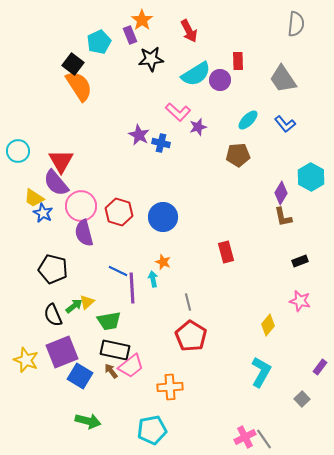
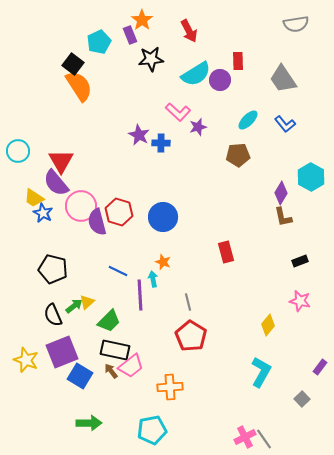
gray semicircle at (296, 24): rotated 75 degrees clockwise
blue cross at (161, 143): rotated 12 degrees counterclockwise
purple semicircle at (84, 233): moved 13 px right, 11 px up
purple line at (132, 288): moved 8 px right, 7 px down
green trapezoid at (109, 321): rotated 35 degrees counterclockwise
green arrow at (88, 421): moved 1 px right, 2 px down; rotated 15 degrees counterclockwise
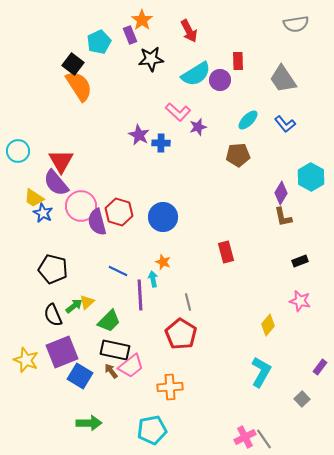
red pentagon at (191, 336): moved 10 px left, 2 px up
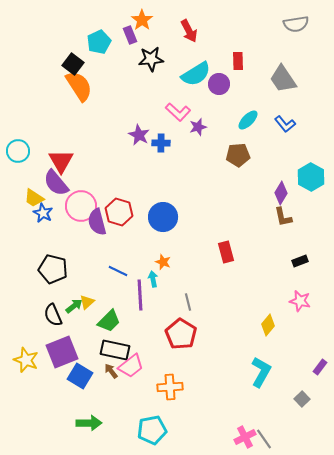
purple circle at (220, 80): moved 1 px left, 4 px down
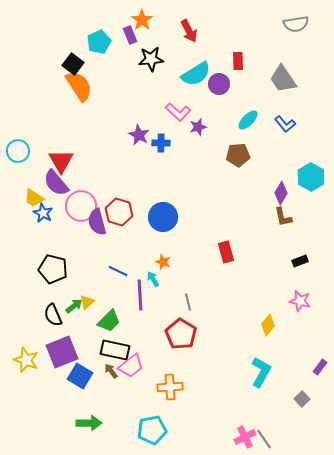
cyan arrow at (153, 279): rotated 21 degrees counterclockwise
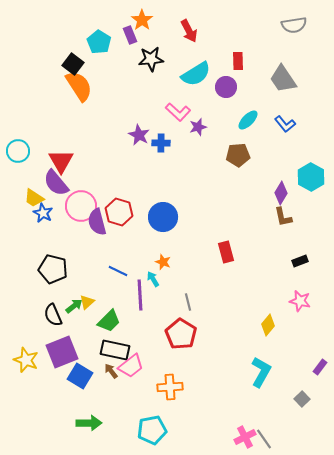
gray semicircle at (296, 24): moved 2 px left, 1 px down
cyan pentagon at (99, 42): rotated 15 degrees counterclockwise
purple circle at (219, 84): moved 7 px right, 3 px down
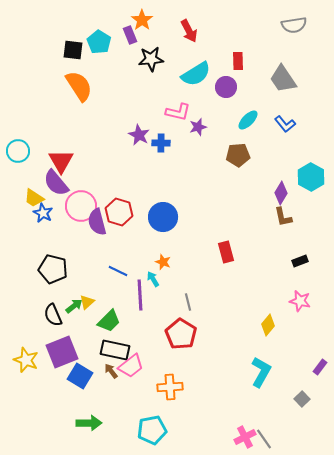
black square at (73, 64): moved 14 px up; rotated 30 degrees counterclockwise
pink L-shape at (178, 112): rotated 30 degrees counterclockwise
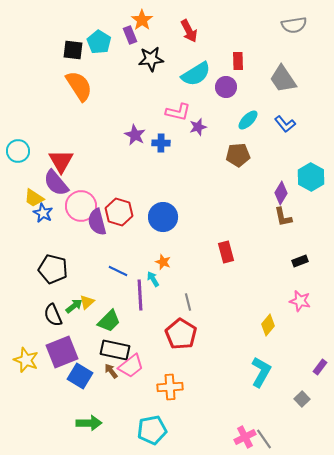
purple star at (139, 135): moved 4 px left
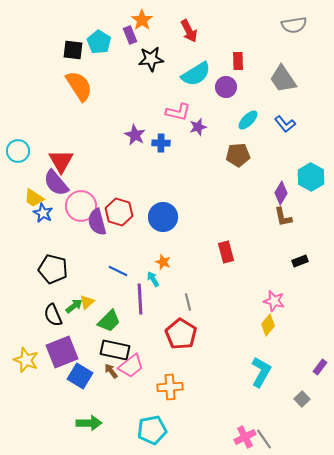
purple line at (140, 295): moved 4 px down
pink star at (300, 301): moved 26 px left
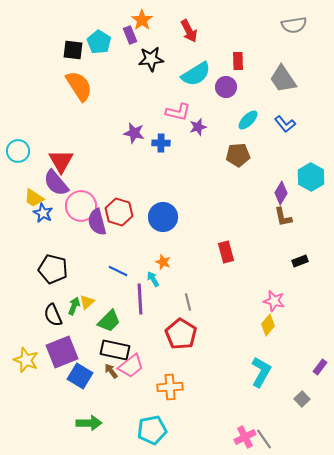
purple star at (135, 135): moved 1 px left, 2 px up; rotated 15 degrees counterclockwise
green arrow at (74, 306): rotated 30 degrees counterclockwise
